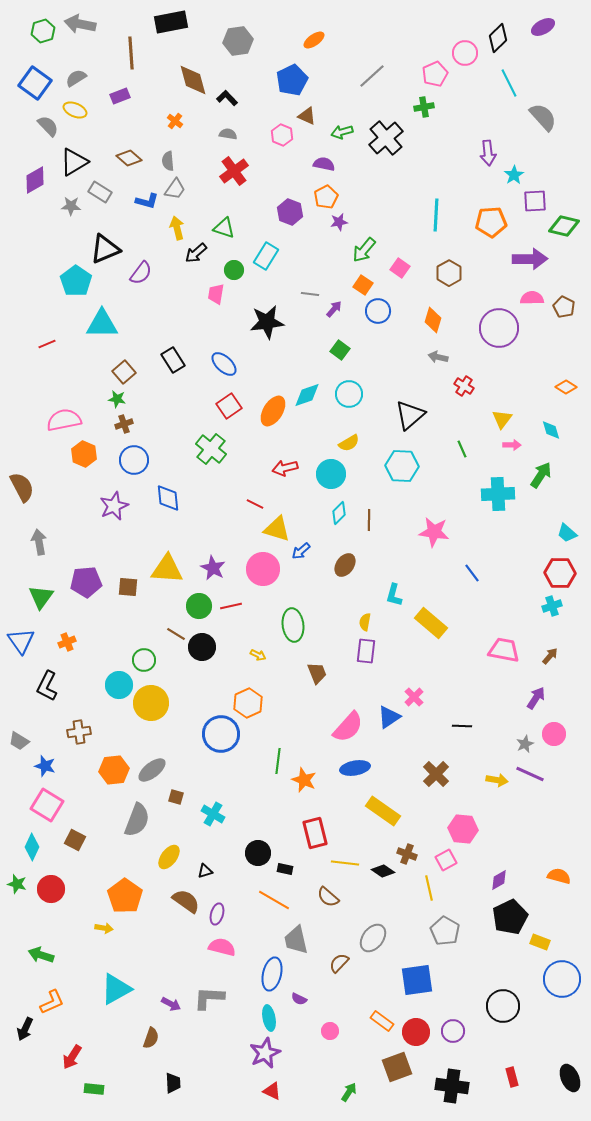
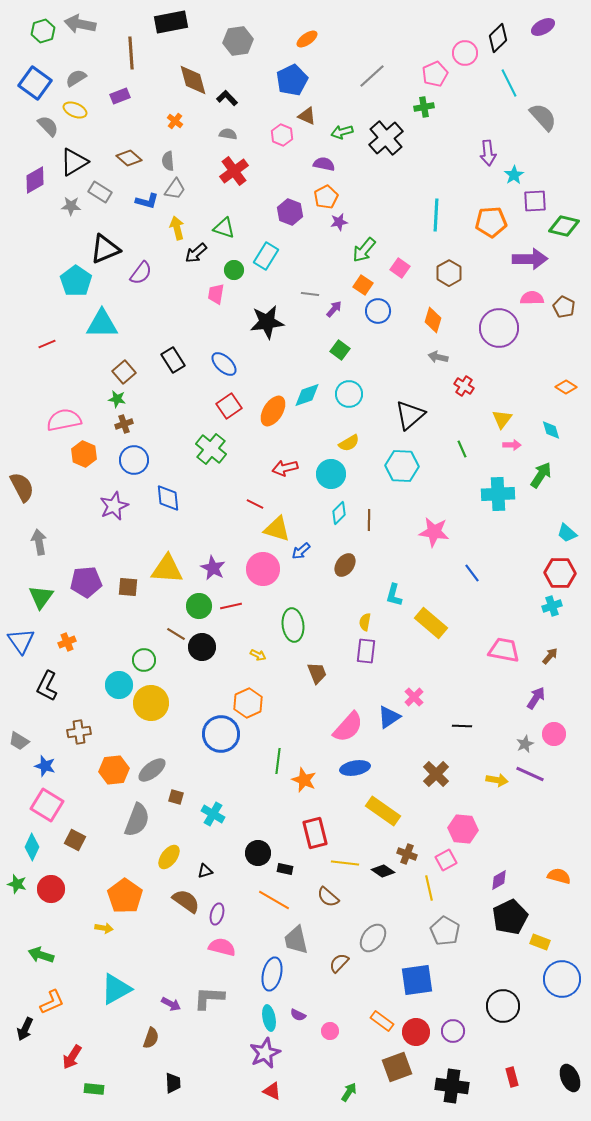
orange ellipse at (314, 40): moved 7 px left, 1 px up
purple semicircle at (299, 999): moved 1 px left, 16 px down
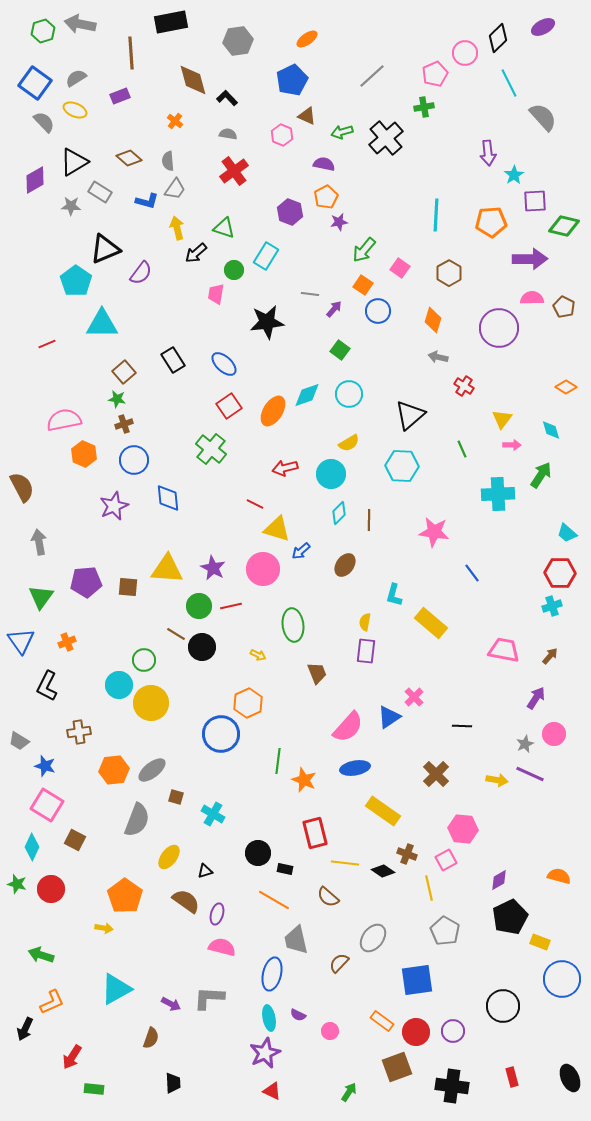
gray semicircle at (48, 126): moved 4 px left, 4 px up
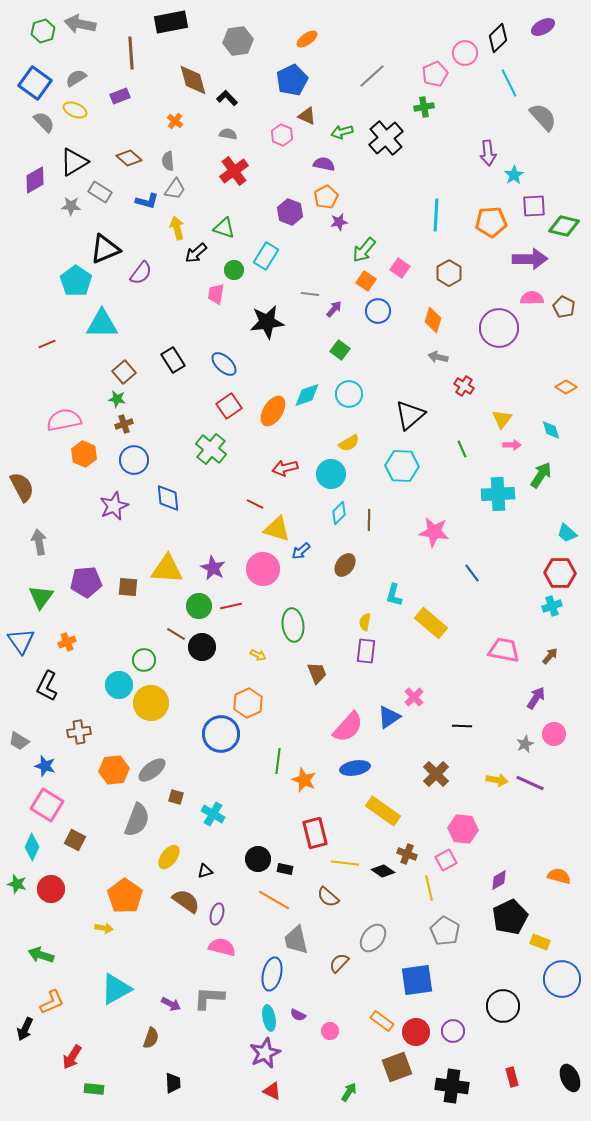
purple square at (535, 201): moved 1 px left, 5 px down
orange square at (363, 285): moved 3 px right, 4 px up
purple line at (530, 774): moved 9 px down
black circle at (258, 853): moved 6 px down
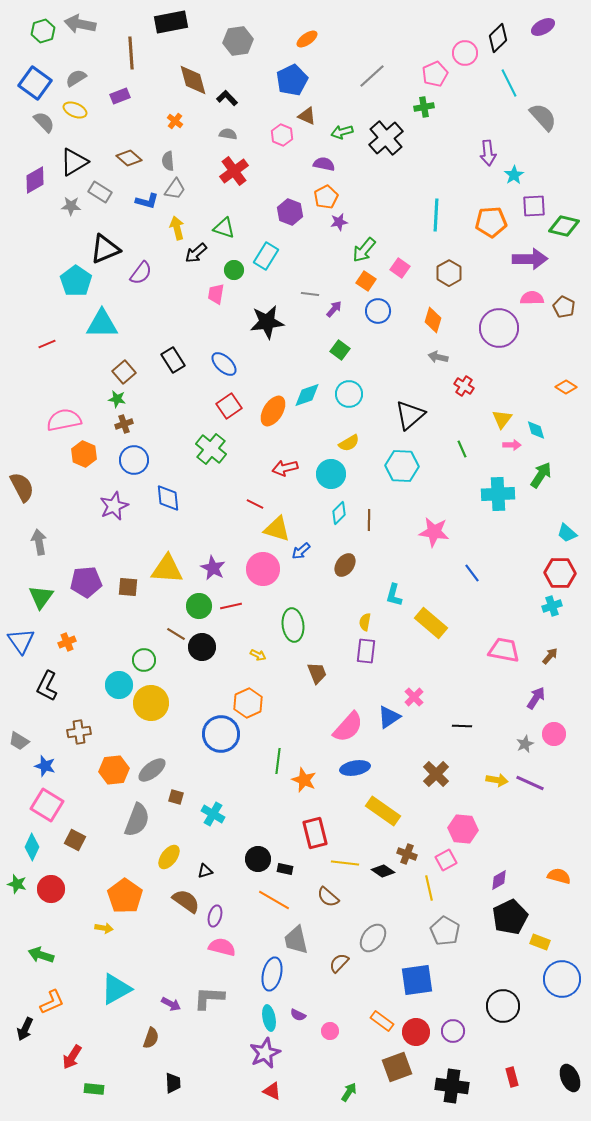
cyan diamond at (551, 430): moved 15 px left
purple ellipse at (217, 914): moved 2 px left, 2 px down
